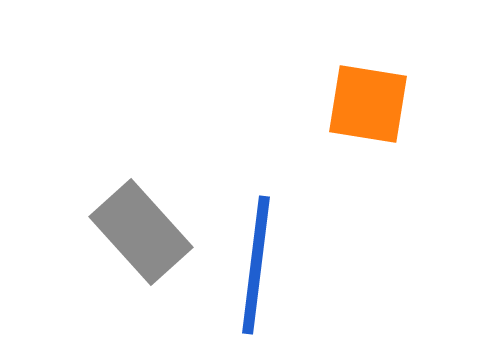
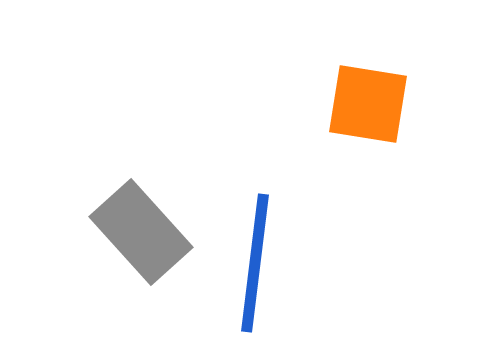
blue line: moved 1 px left, 2 px up
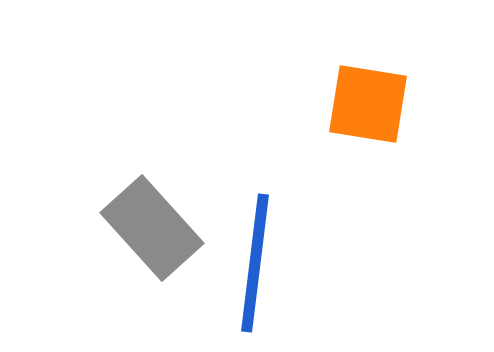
gray rectangle: moved 11 px right, 4 px up
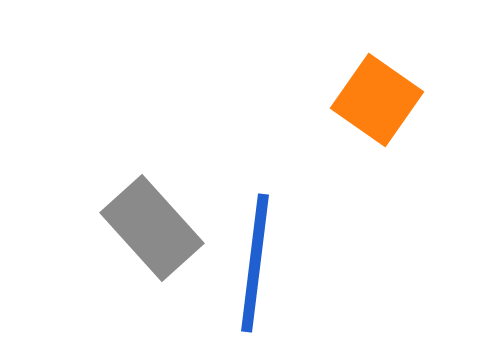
orange square: moved 9 px right, 4 px up; rotated 26 degrees clockwise
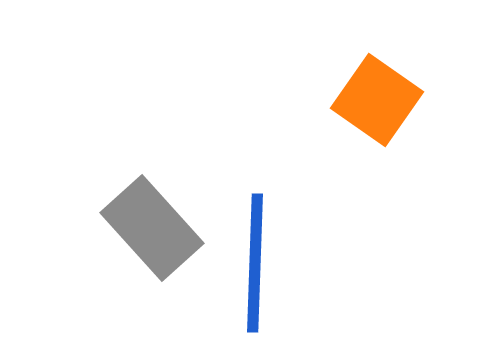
blue line: rotated 5 degrees counterclockwise
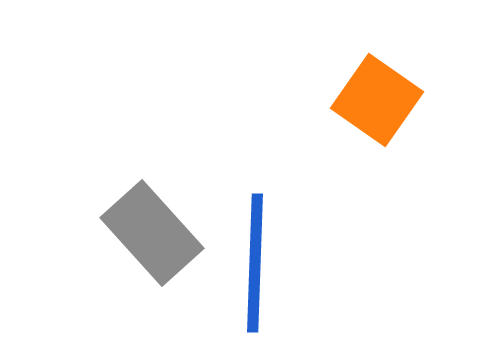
gray rectangle: moved 5 px down
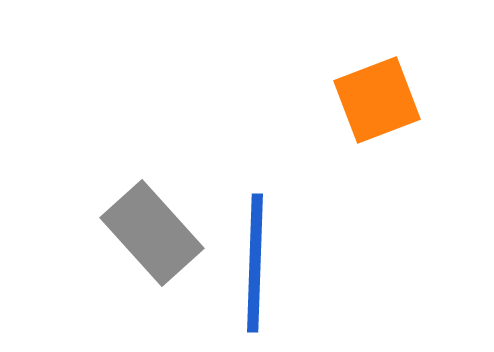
orange square: rotated 34 degrees clockwise
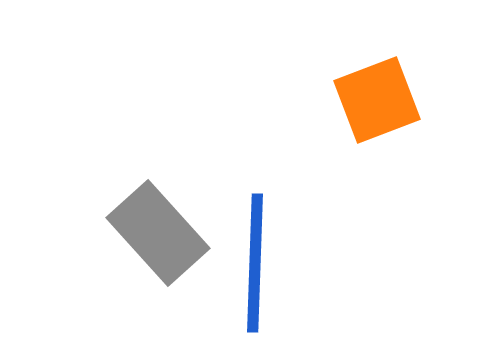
gray rectangle: moved 6 px right
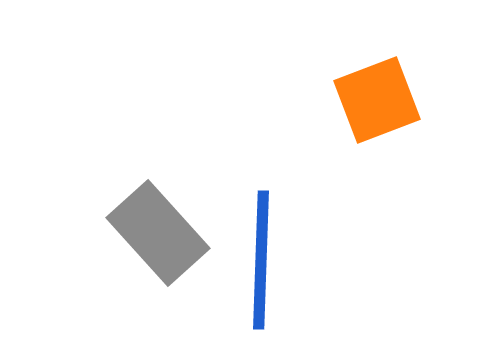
blue line: moved 6 px right, 3 px up
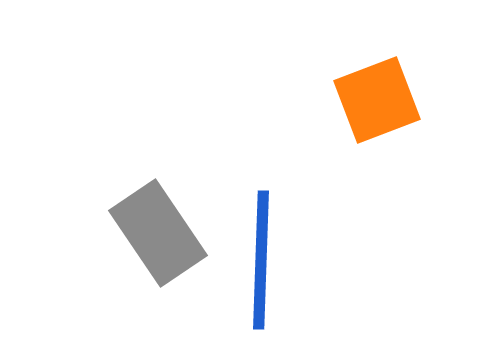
gray rectangle: rotated 8 degrees clockwise
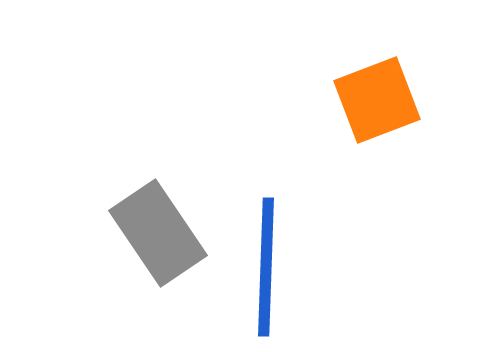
blue line: moved 5 px right, 7 px down
